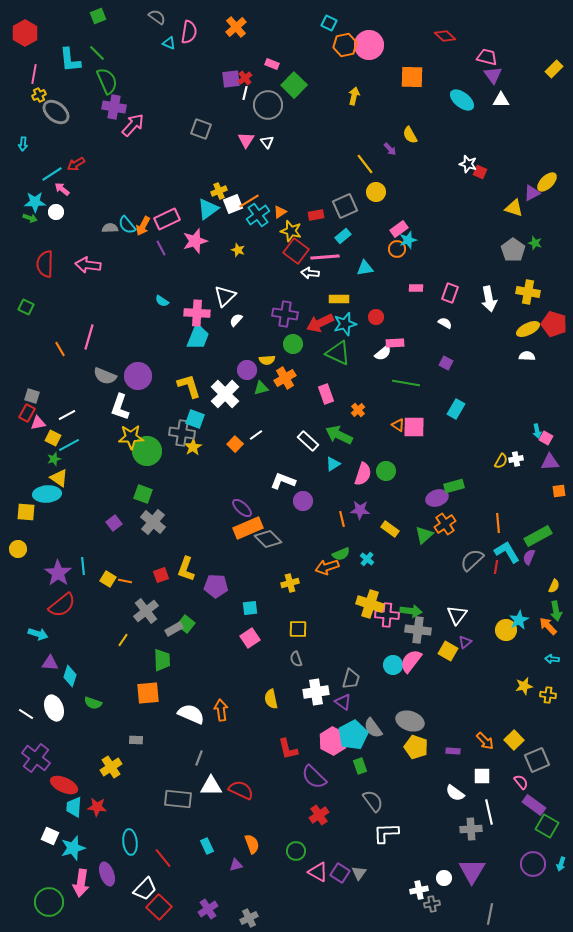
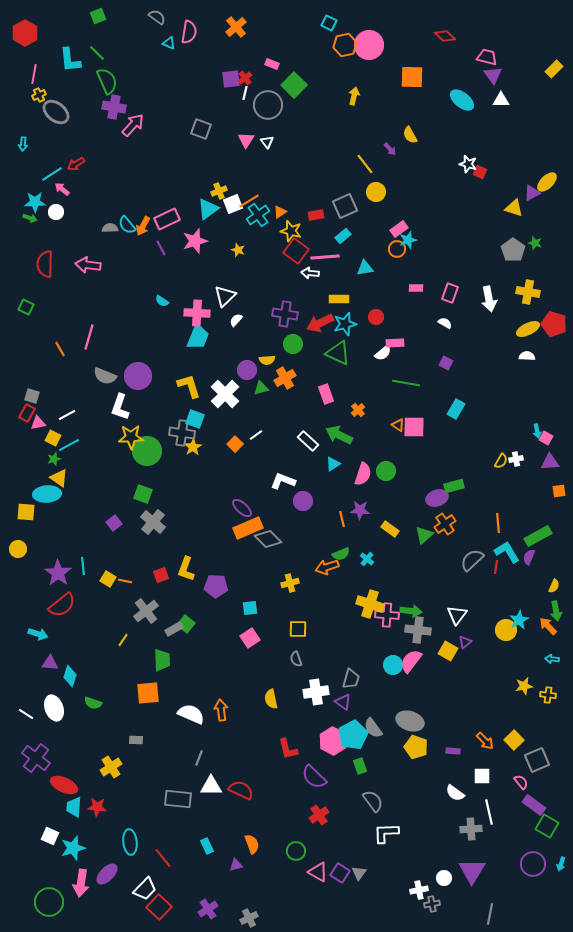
purple ellipse at (107, 874): rotated 65 degrees clockwise
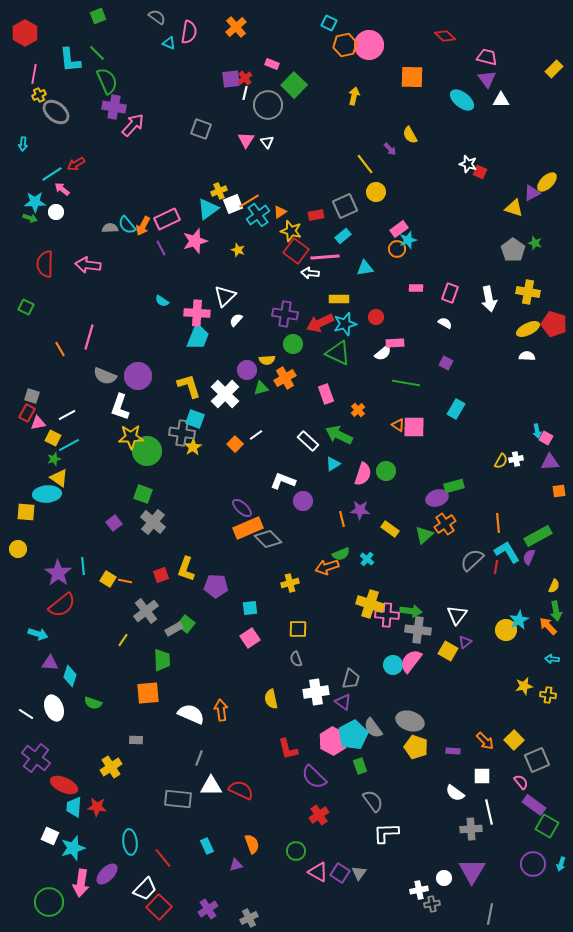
purple triangle at (493, 75): moved 6 px left, 4 px down
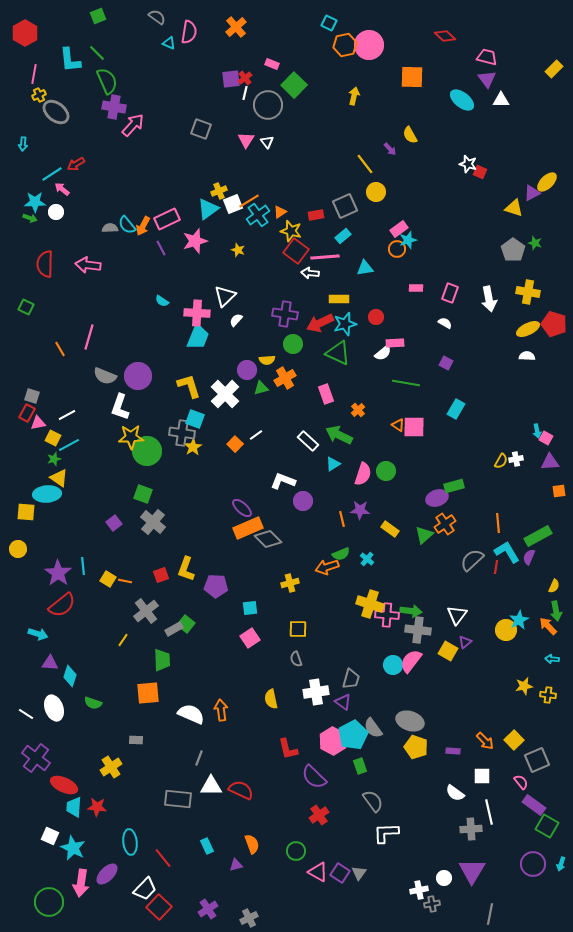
cyan star at (73, 848): rotated 30 degrees counterclockwise
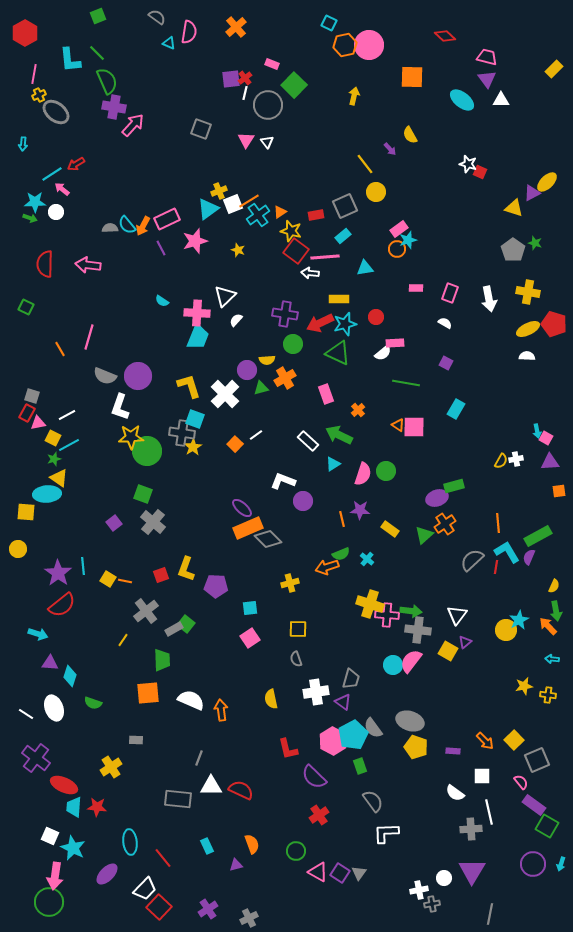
white semicircle at (191, 714): moved 14 px up
pink arrow at (81, 883): moved 26 px left, 7 px up
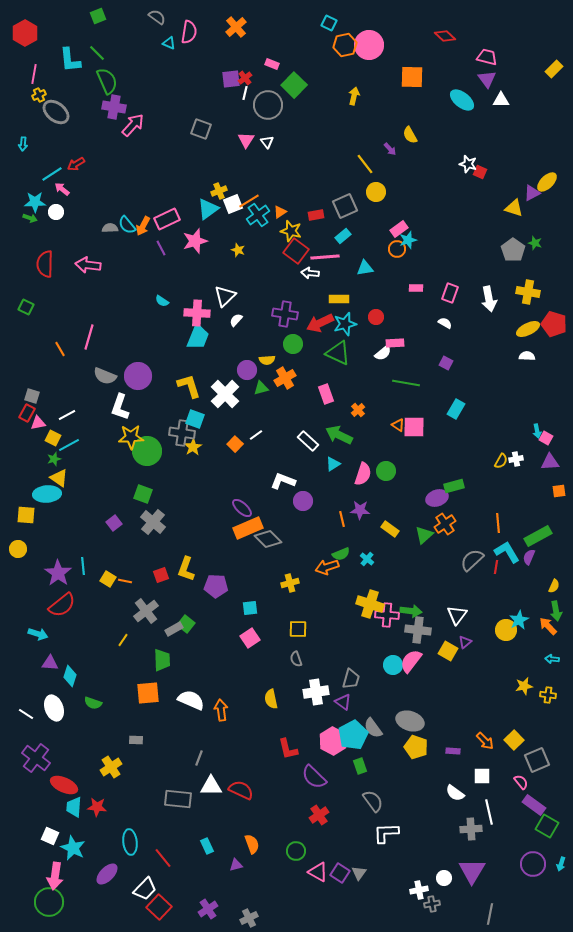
yellow square at (26, 512): moved 3 px down
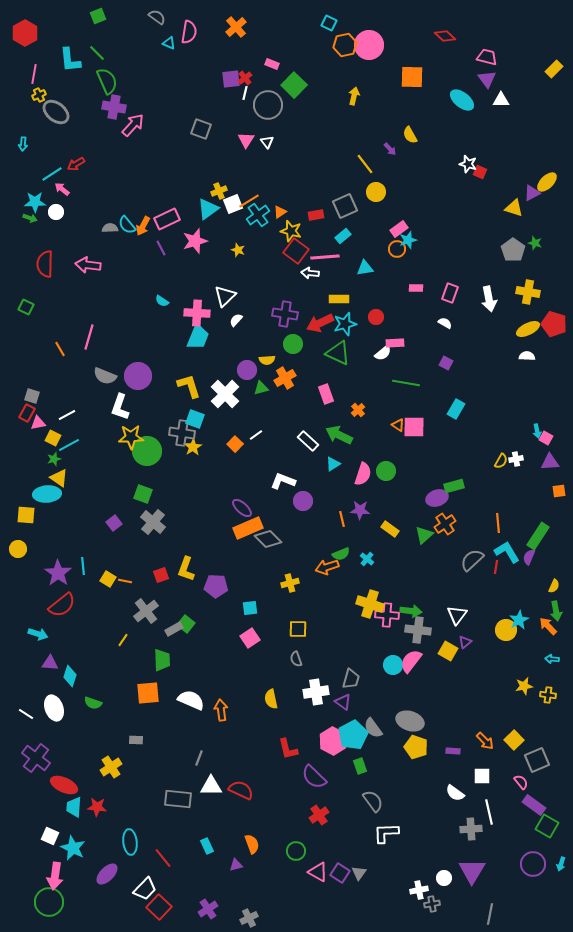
green rectangle at (538, 536): rotated 28 degrees counterclockwise
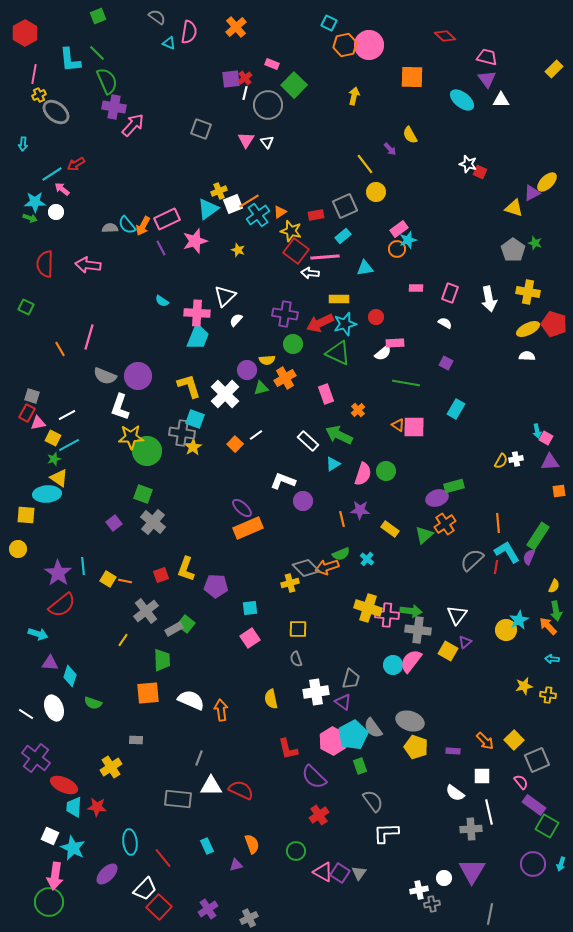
gray diamond at (268, 539): moved 38 px right, 29 px down
yellow cross at (370, 604): moved 2 px left, 4 px down
pink triangle at (318, 872): moved 5 px right
